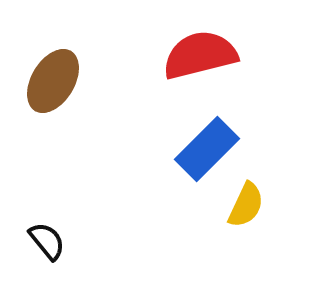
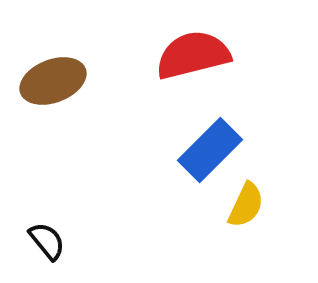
red semicircle: moved 7 px left
brown ellipse: rotated 38 degrees clockwise
blue rectangle: moved 3 px right, 1 px down
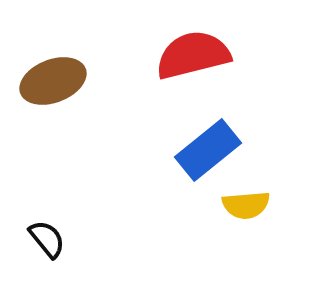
blue rectangle: moved 2 px left; rotated 6 degrees clockwise
yellow semicircle: rotated 60 degrees clockwise
black semicircle: moved 2 px up
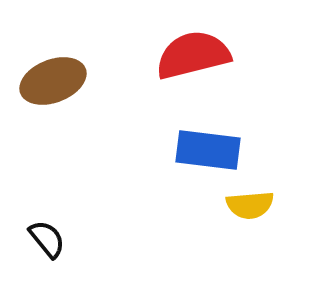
blue rectangle: rotated 46 degrees clockwise
yellow semicircle: moved 4 px right
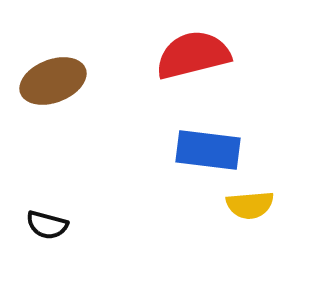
black semicircle: moved 14 px up; rotated 144 degrees clockwise
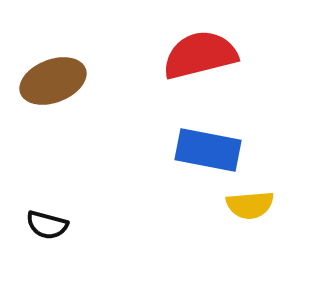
red semicircle: moved 7 px right
blue rectangle: rotated 4 degrees clockwise
